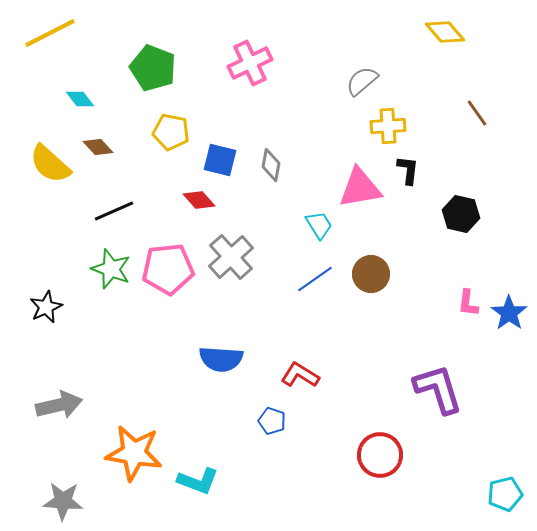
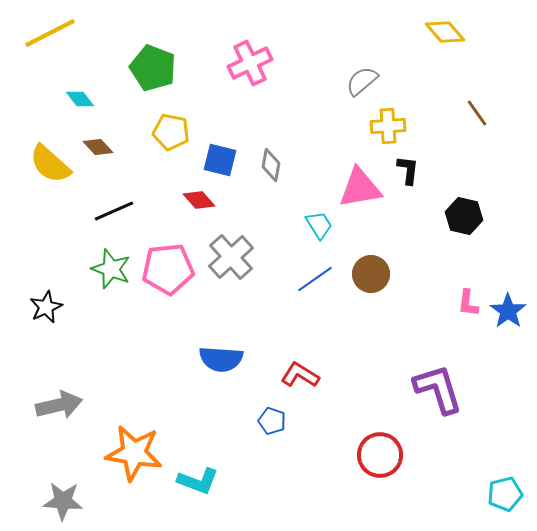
black hexagon: moved 3 px right, 2 px down
blue star: moved 1 px left, 2 px up
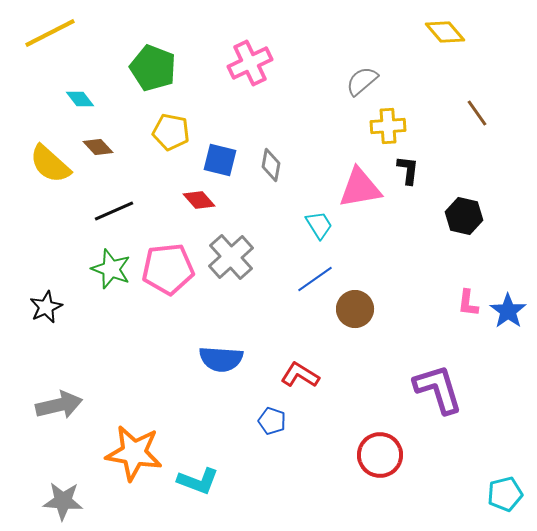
brown circle: moved 16 px left, 35 px down
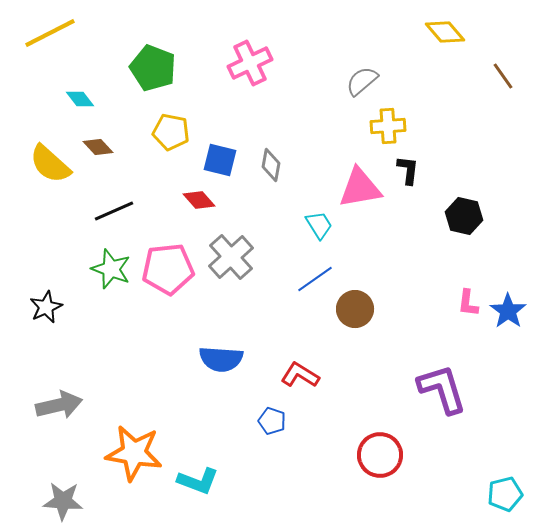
brown line: moved 26 px right, 37 px up
purple L-shape: moved 4 px right
